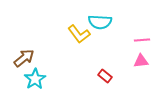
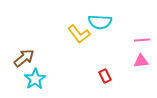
red rectangle: rotated 24 degrees clockwise
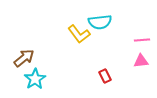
cyan semicircle: rotated 10 degrees counterclockwise
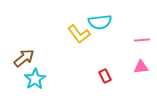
pink triangle: moved 6 px down
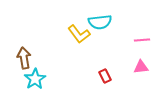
brown arrow: rotated 60 degrees counterclockwise
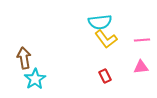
yellow L-shape: moved 27 px right, 5 px down
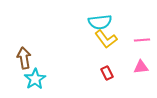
red rectangle: moved 2 px right, 3 px up
